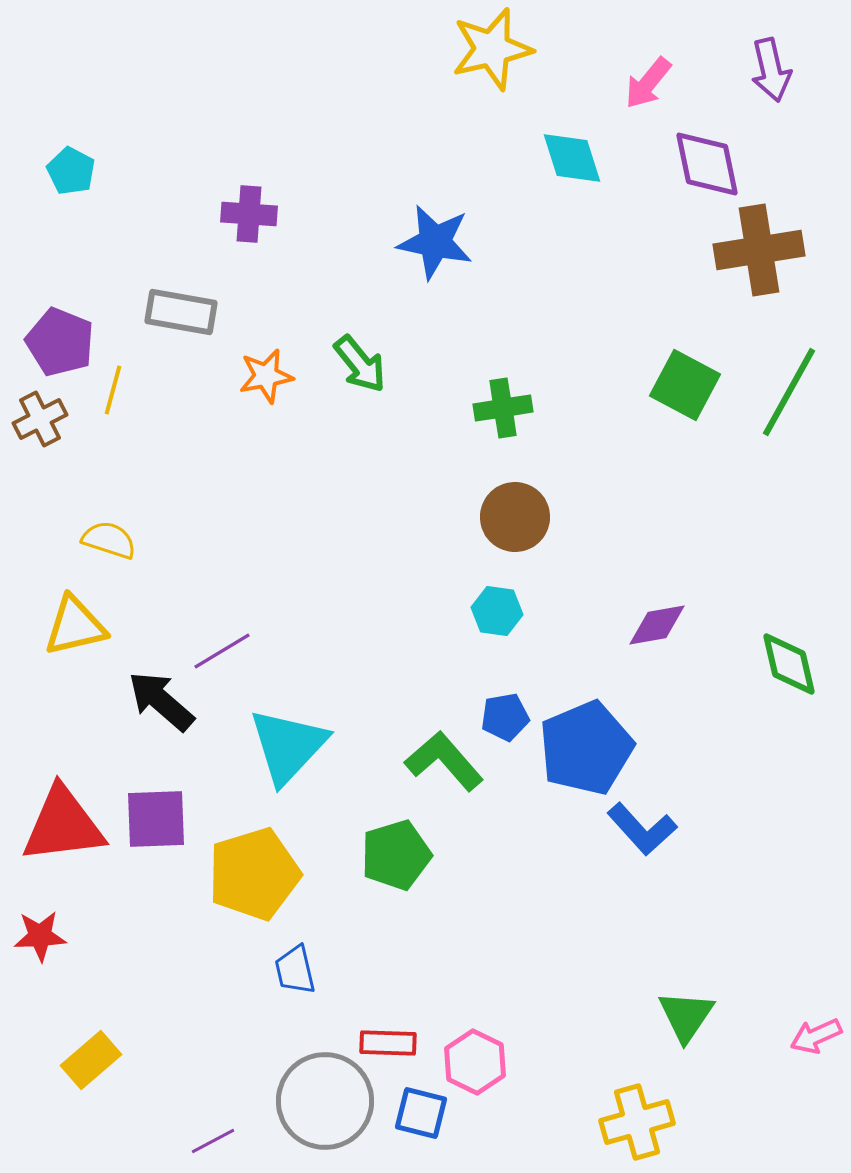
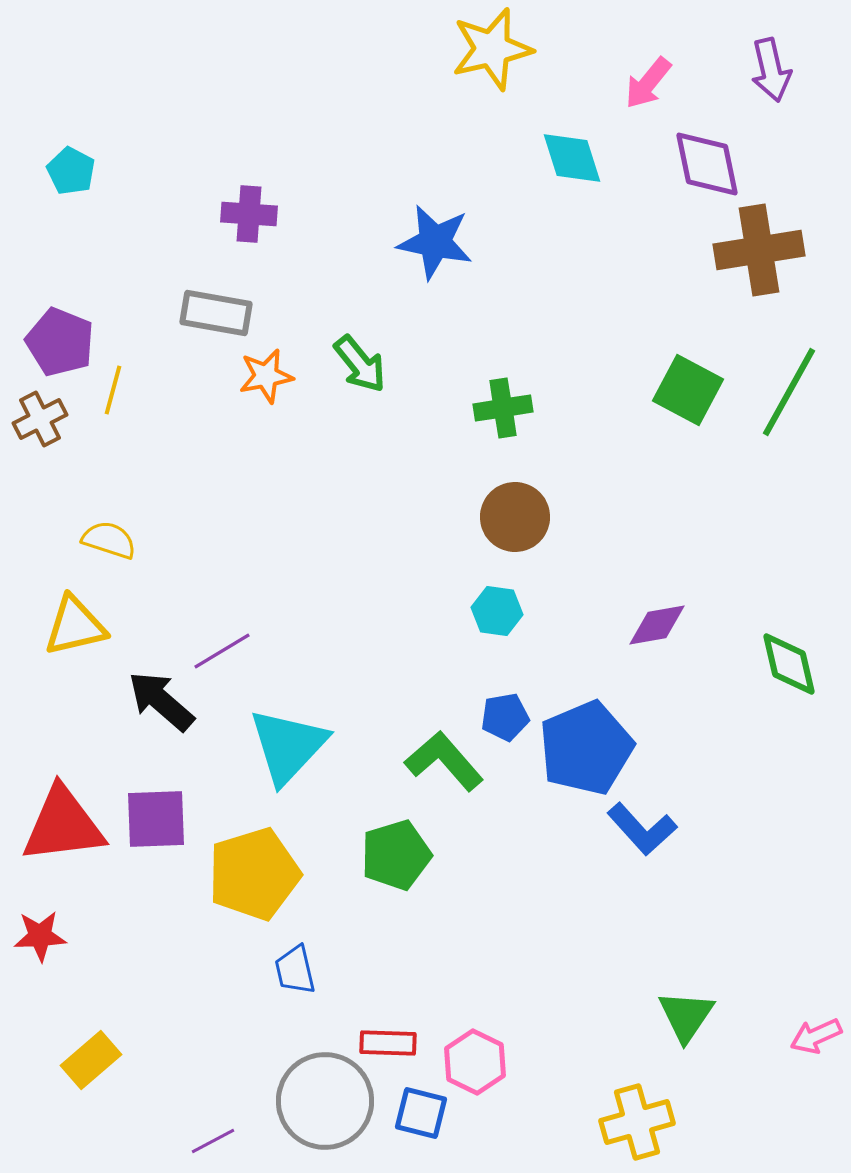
gray rectangle at (181, 312): moved 35 px right, 1 px down
green square at (685, 385): moved 3 px right, 5 px down
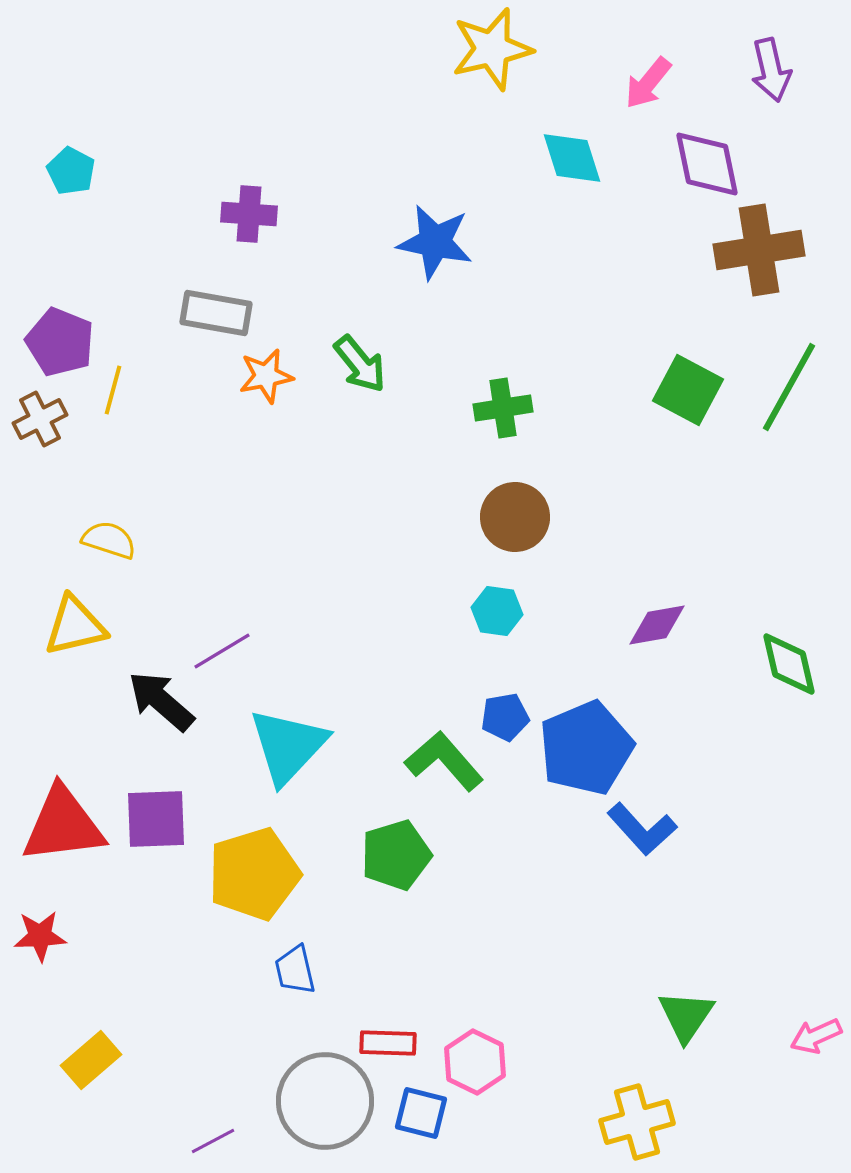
green line at (789, 392): moved 5 px up
